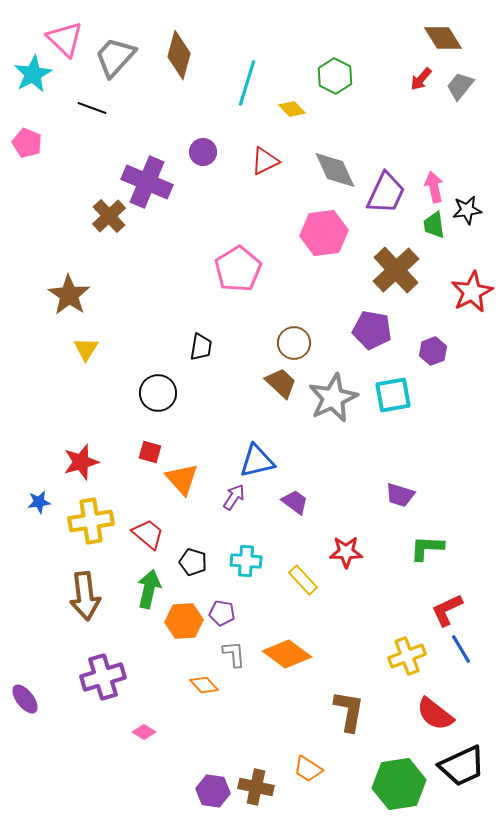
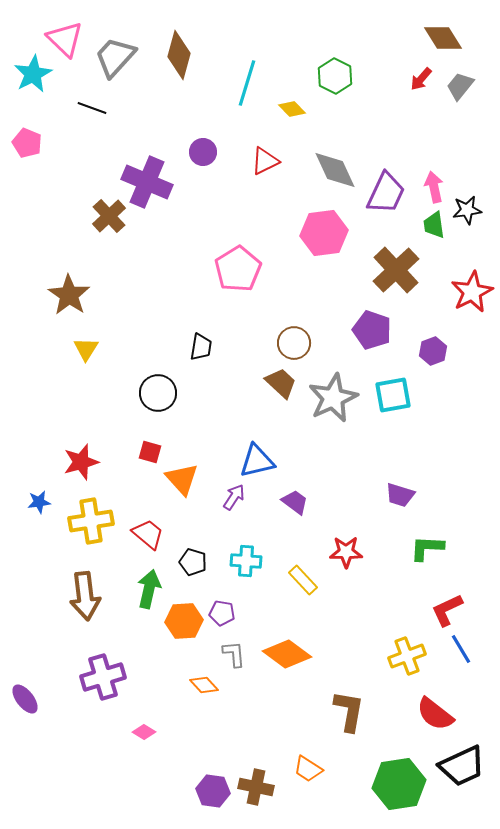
purple pentagon at (372, 330): rotated 9 degrees clockwise
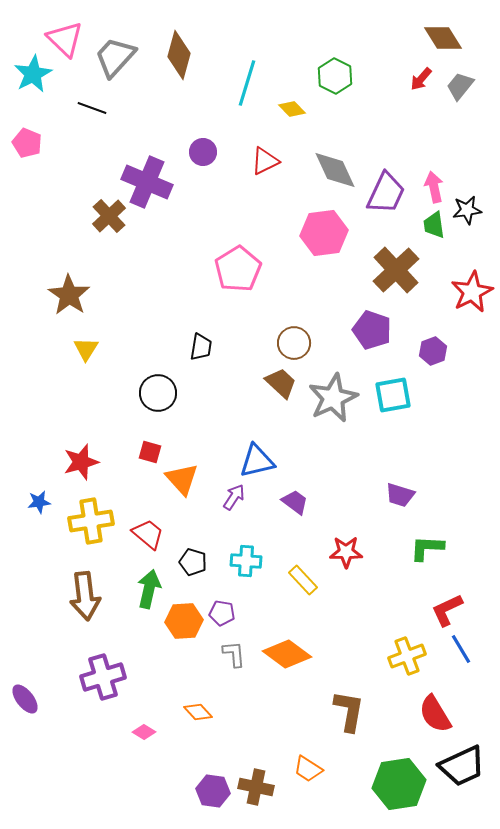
orange diamond at (204, 685): moved 6 px left, 27 px down
red semicircle at (435, 714): rotated 21 degrees clockwise
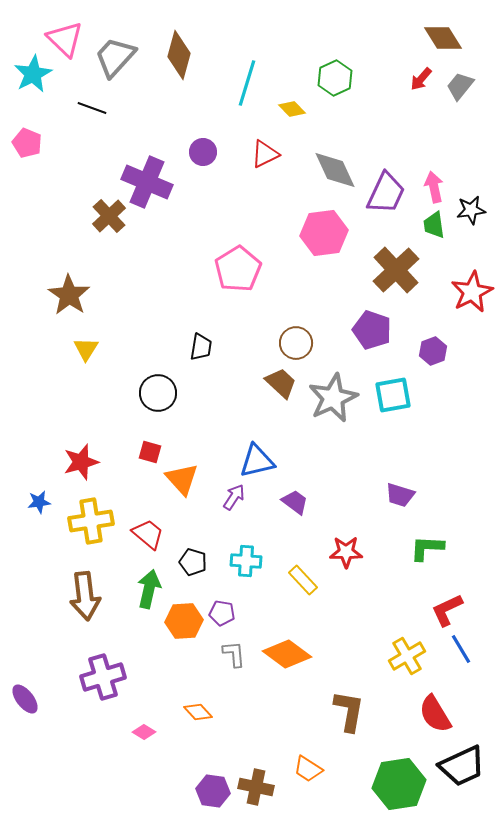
green hexagon at (335, 76): moved 2 px down; rotated 8 degrees clockwise
red triangle at (265, 161): moved 7 px up
black star at (467, 210): moved 4 px right
brown circle at (294, 343): moved 2 px right
yellow cross at (407, 656): rotated 9 degrees counterclockwise
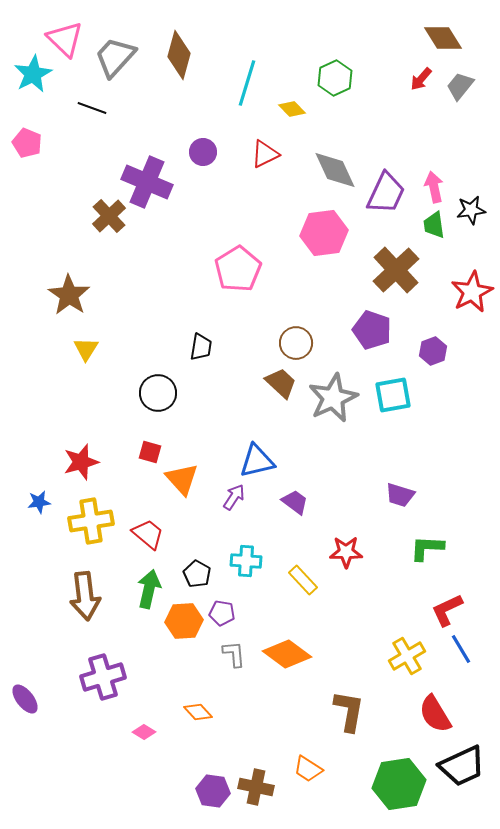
black pentagon at (193, 562): moved 4 px right, 12 px down; rotated 12 degrees clockwise
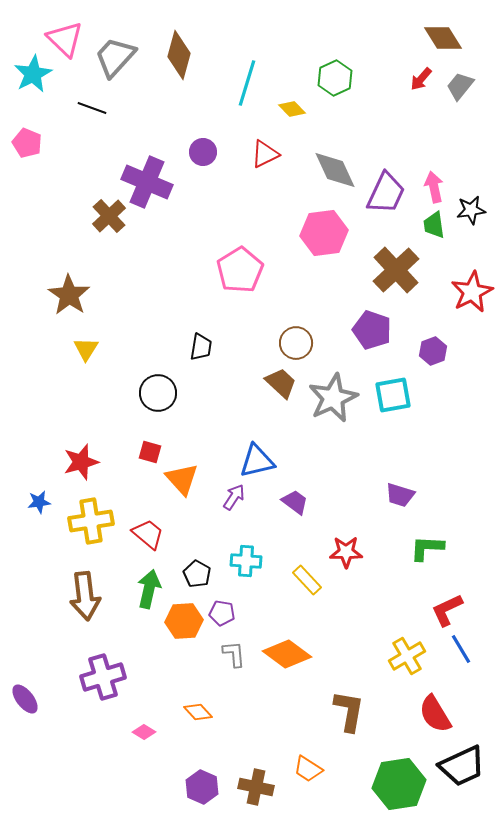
pink pentagon at (238, 269): moved 2 px right, 1 px down
yellow rectangle at (303, 580): moved 4 px right
purple hexagon at (213, 791): moved 11 px left, 4 px up; rotated 16 degrees clockwise
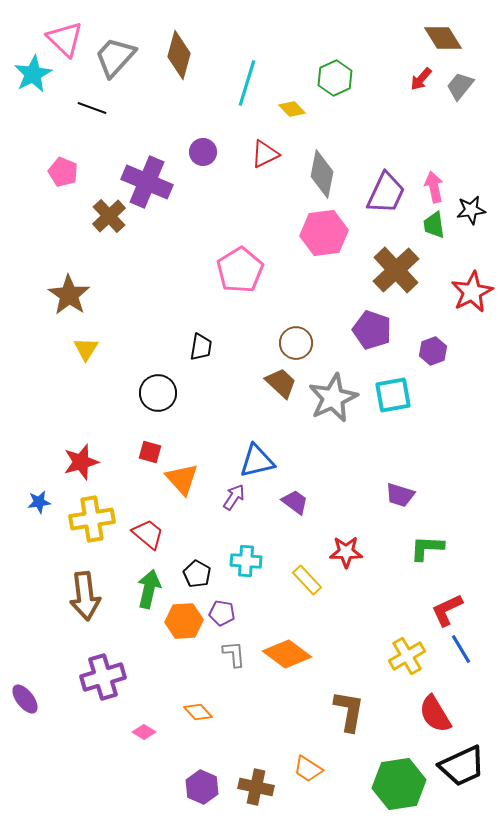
pink pentagon at (27, 143): moved 36 px right, 29 px down
gray diamond at (335, 170): moved 13 px left, 4 px down; rotated 36 degrees clockwise
yellow cross at (91, 521): moved 1 px right, 2 px up
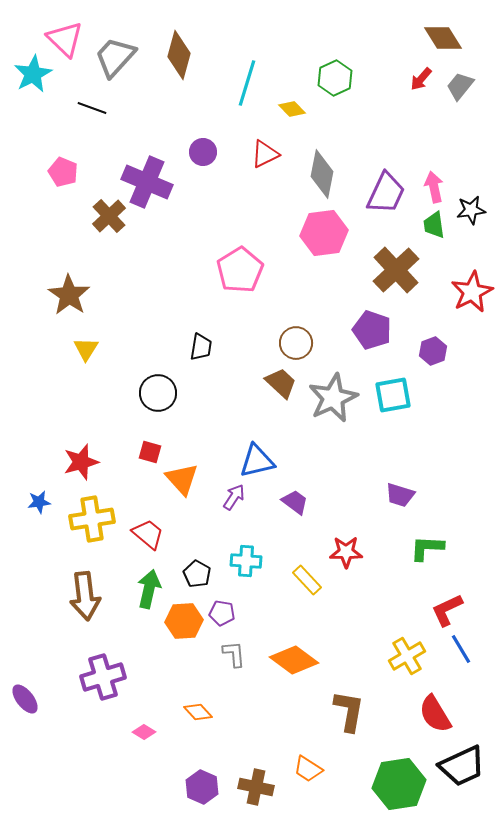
orange diamond at (287, 654): moved 7 px right, 6 px down
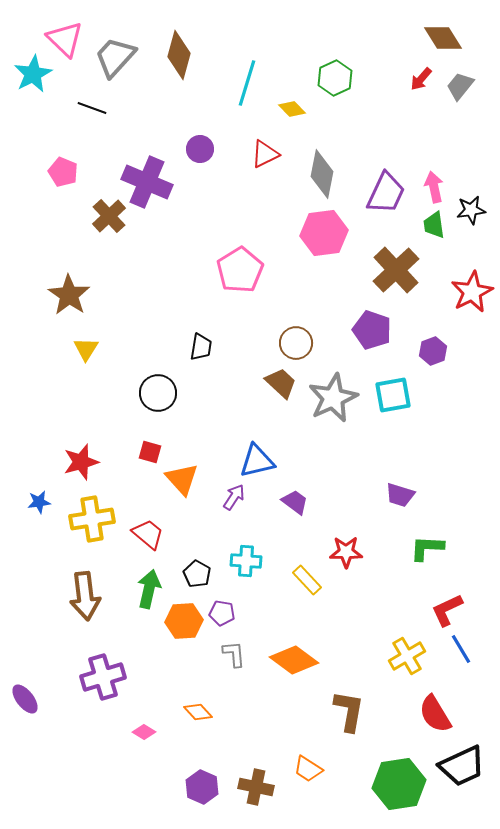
purple circle at (203, 152): moved 3 px left, 3 px up
